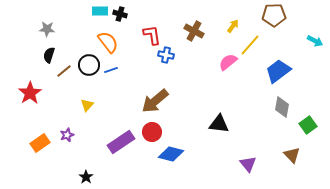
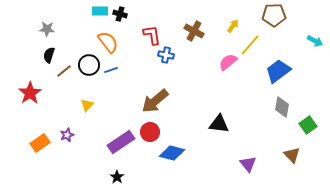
red circle: moved 2 px left
blue diamond: moved 1 px right, 1 px up
black star: moved 31 px right
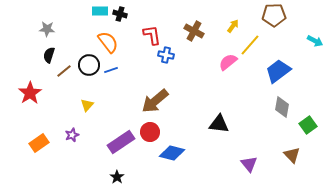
purple star: moved 5 px right
orange rectangle: moved 1 px left
purple triangle: moved 1 px right
